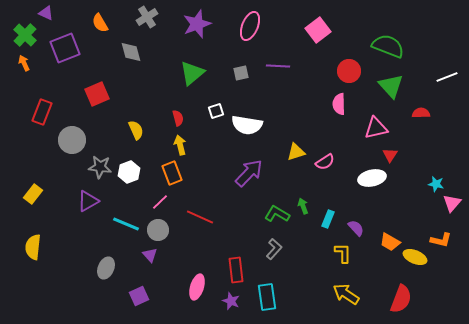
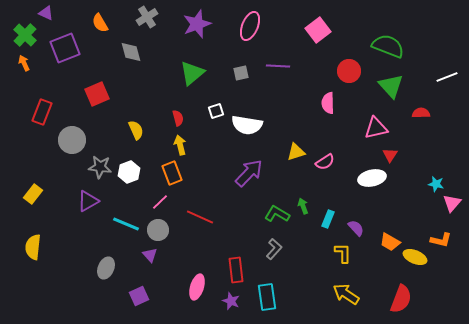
pink semicircle at (339, 104): moved 11 px left, 1 px up
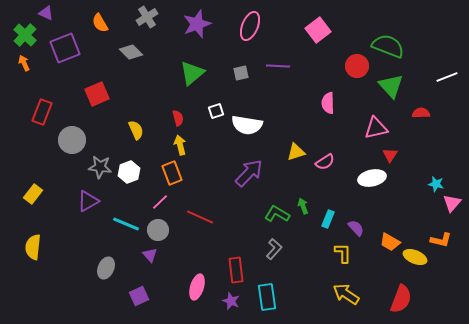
gray diamond at (131, 52): rotated 30 degrees counterclockwise
red circle at (349, 71): moved 8 px right, 5 px up
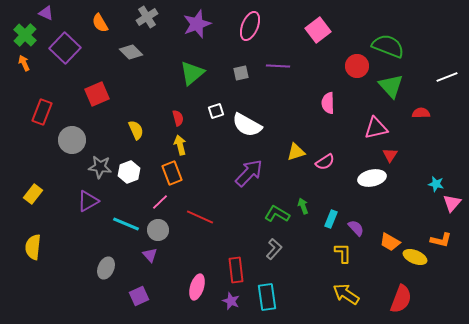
purple square at (65, 48): rotated 24 degrees counterclockwise
white semicircle at (247, 125): rotated 20 degrees clockwise
cyan rectangle at (328, 219): moved 3 px right
